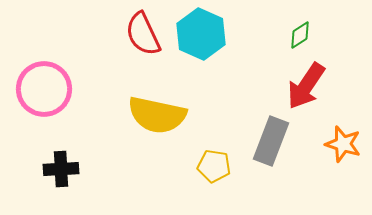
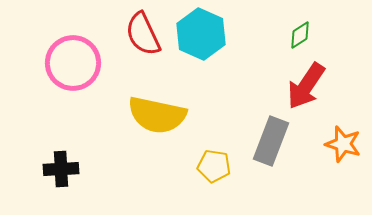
pink circle: moved 29 px right, 26 px up
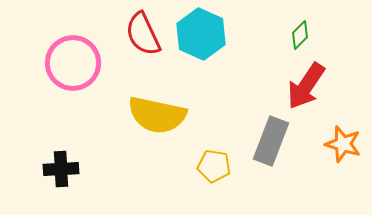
green diamond: rotated 12 degrees counterclockwise
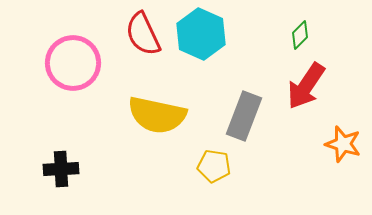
gray rectangle: moved 27 px left, 25 px up
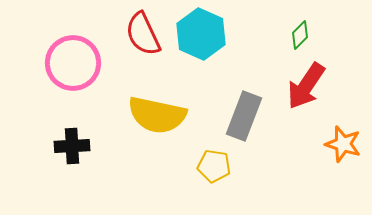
black cross: moved 11 px right, 23 px up
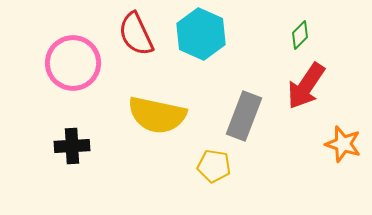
red semicircle: moved 7 px left
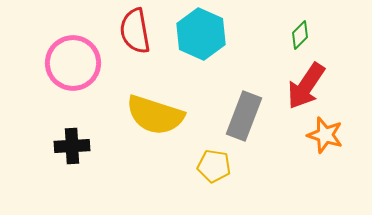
red semicircle: moved 1 px left, 3 px up; rotated 15 degrees clockwise
yellow semicircle: moved 2 px left; rotated 6 degrees clockwise
orange star: moved 18 px left, 9 px up
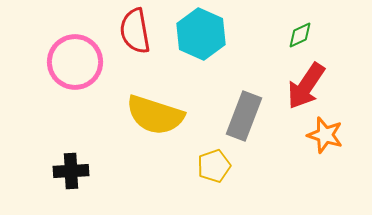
green diamond: rotated 20 degrees clockwise
pink circle: moved 2 px right, 1 px up
black cross: moved 1 px left, 25 px down
yellow pentagon: rotated 28 degrees counterclockwise
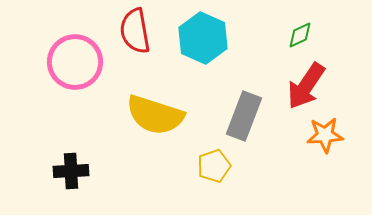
cyan hexagon: moved 2 px right, 4 px down
orange star: rotated 21 degrees counterclockwise
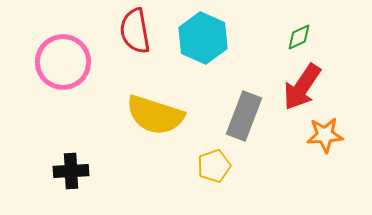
green diamond: moved 1 px left, 2 px down
pink circle: moved 12 px left
red arrow: moved 4 px left, 1 px down
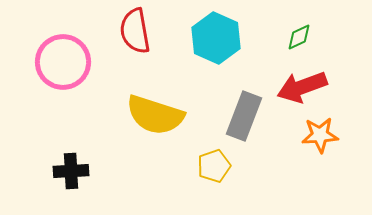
cyan hexagon: moved 13 px right
red arrow: rotated 36 degrees clockwise
orange star: moved 5 px left
